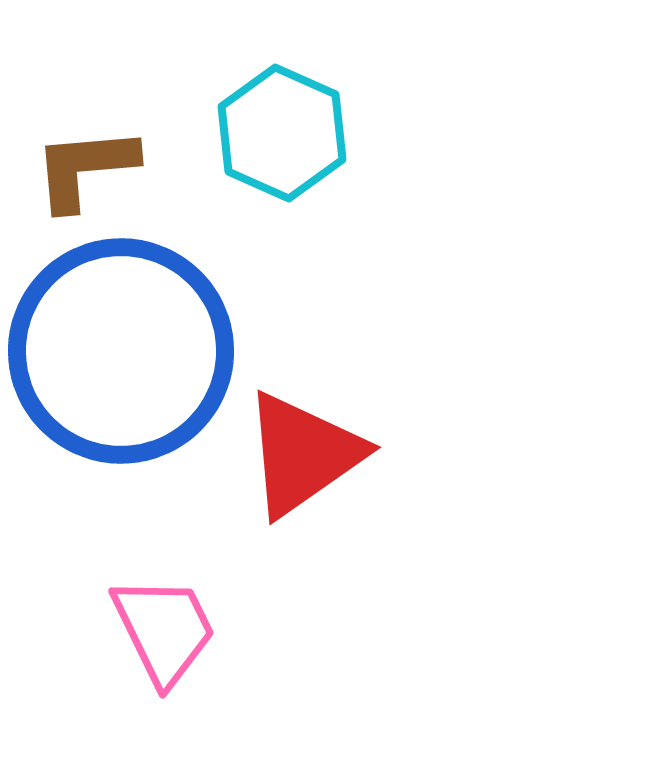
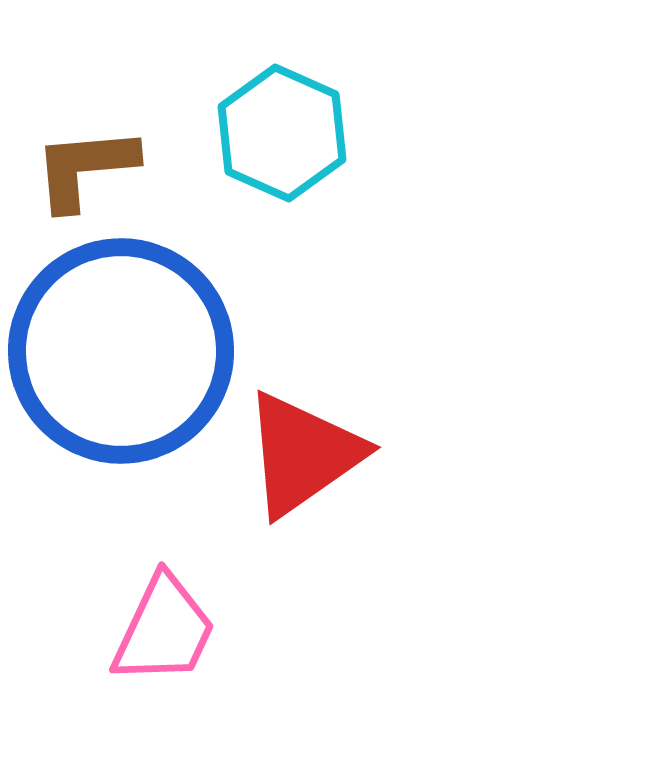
pink trapezoid: rotated 51 degrees clockwise
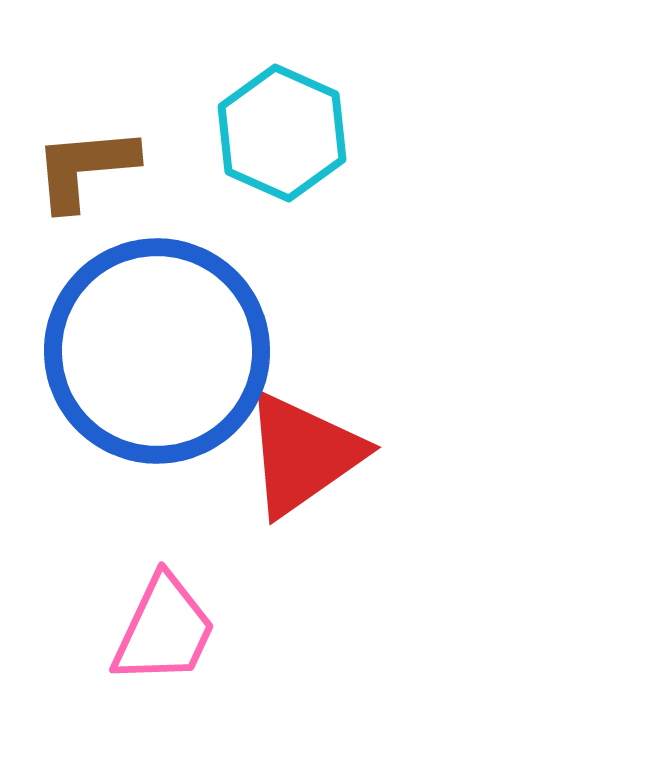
blue circle: moved 36 px right
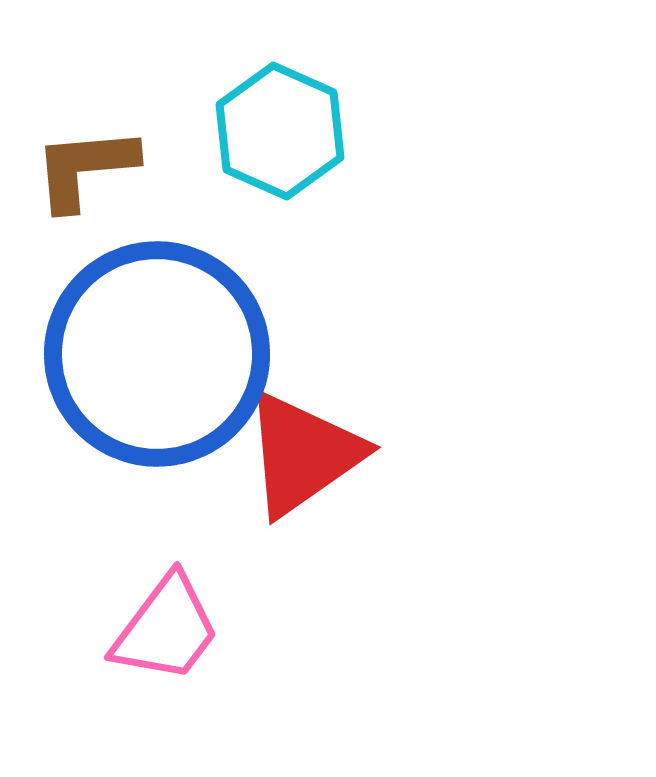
cyan hexagon: moved 2 px left, 2 px up
blue circle: moved 3 px down
pink trapezoid: moved 2 px right, 1 px up; rotated 12 degrees clockwise
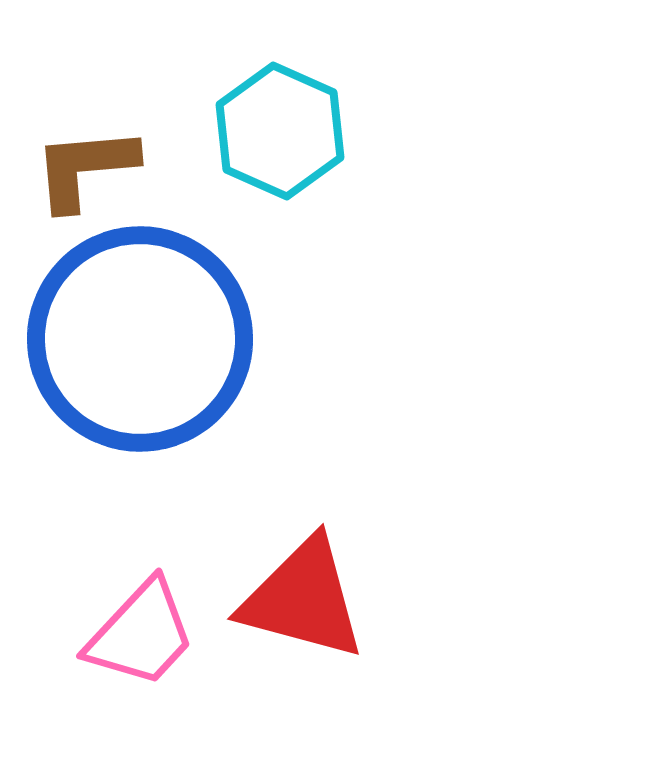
blue circle: moved 17 px left, 15 px up
red triangle: moved 145 px down; rotated 50 degrees clockwise
pink trapezoid: moved 25 px left, 5 px down; rotated 6 degrees clockwise
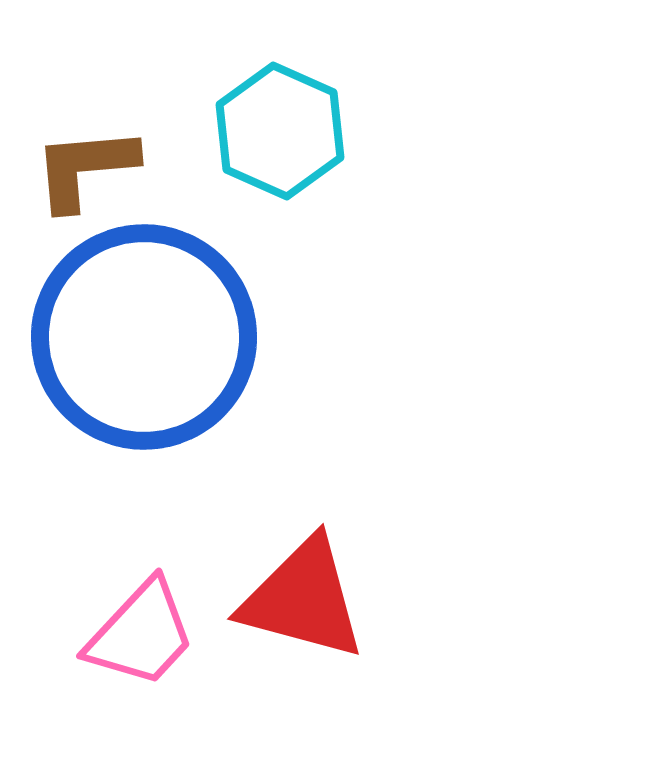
blue circle: moved 4 px right, 2 px up
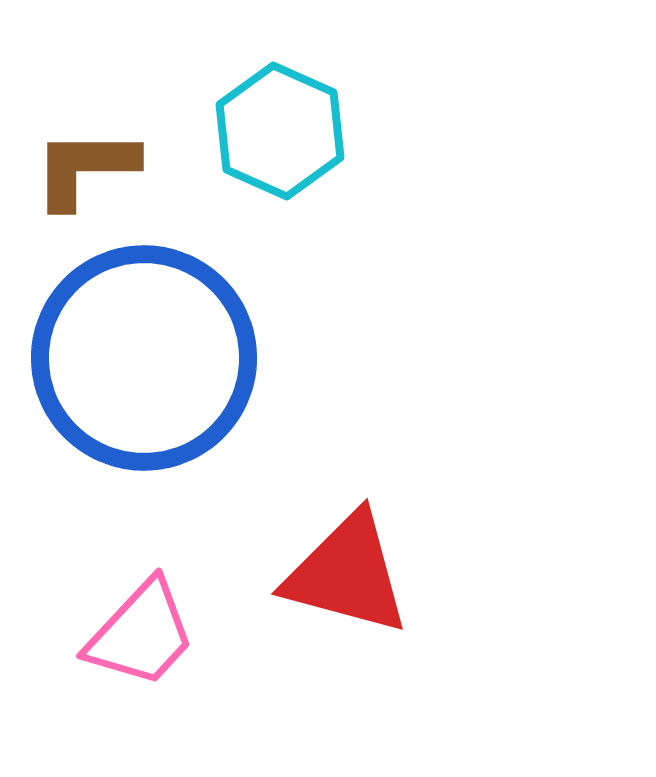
brown L-shape: rotated 5 degrees clockwise
blue circle: moved 21 px down
red triangle: moved 44 px right, 25 px up
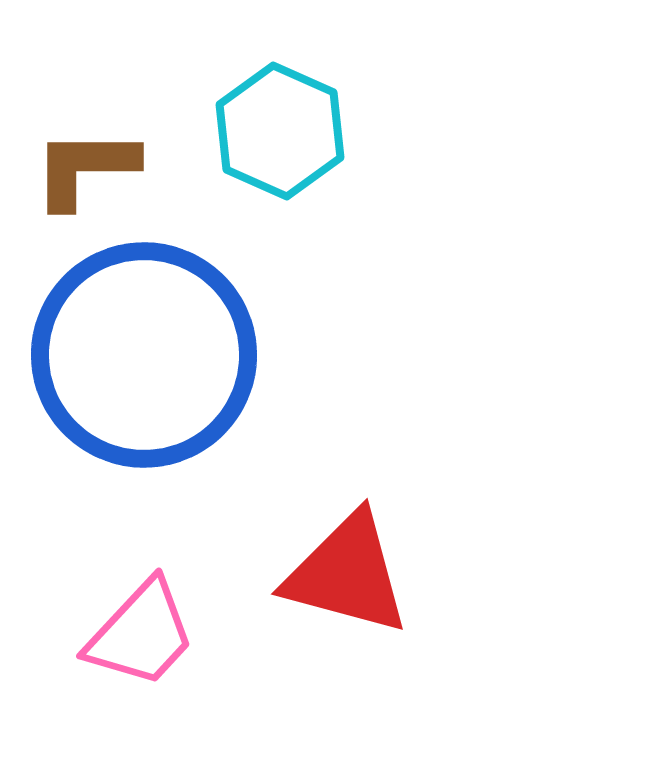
blue circle: moved 3 px up
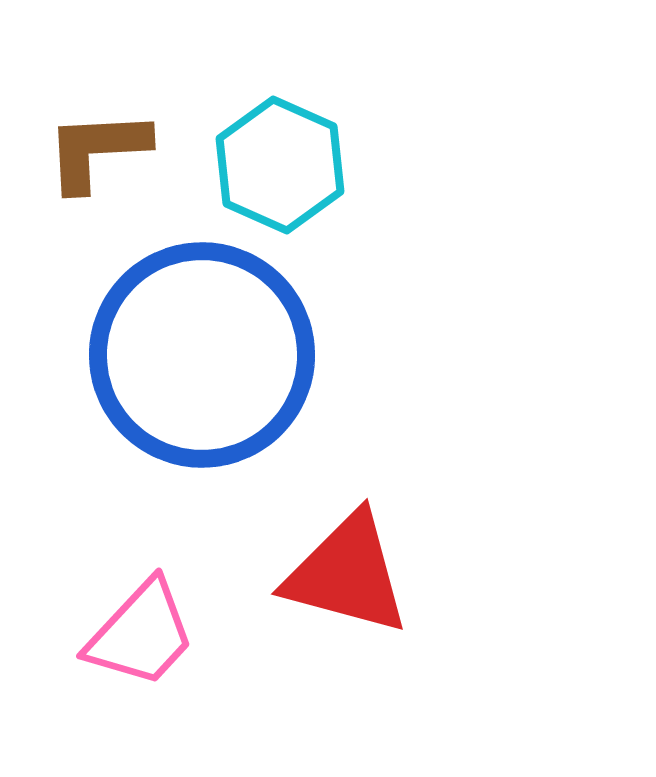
cyan hexagon: moved 34 px down
brown L-shape: moved 12 px right, 18 px up; rotated 3 degrees counterclockwise
blue circle: moved 58 px right
